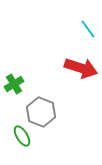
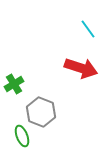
green ellipse: rotated 10 degrees clockwise
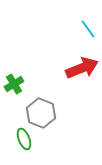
red arrow: moved 1 px right; rotated 40 degrees counterclockwise
gray hexagon: moved 1 px down
green ellipse: moved 2 px right, 3 px down
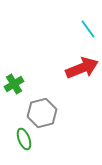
gray hexagon: moved 1 px right; rotated 24 degrees clockwise
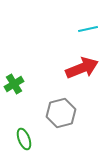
cyan line: rotated 66 degrees counterclockwise
gray hexagon: moved 19 px right
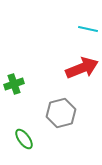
cyan line: rotated 24 degrees clockwise
green cross: rotated 12 degrees clockwise
green ellipse: rotated 15 degrees counterclockwise
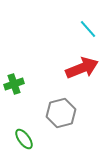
cyan line: rotated 36 degrees clockwise
